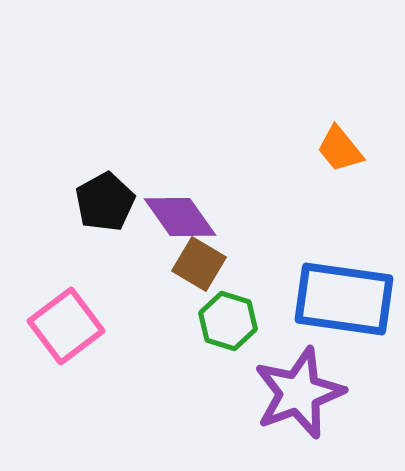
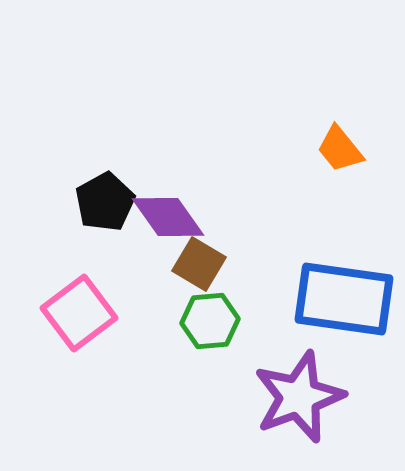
purple diamond: moved 12 px left
green hexagon: moved 18 px left; rotated 22 degrees counterclockwise
pink square: moved 13 px right, 13 px up
purple star: moved 4 px down
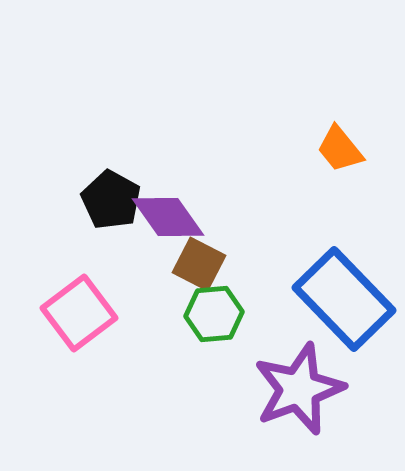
black pentagon: moved 6 px right, 2 px up; rotated 14 degrees counterclockwise
brown square: rotated 4 degrees counterclockwise
blue rectangle: rotated 38 degrees clockwise
green hexagon: moved 4 px right, 7 px up
purple star: moved 8 px up
